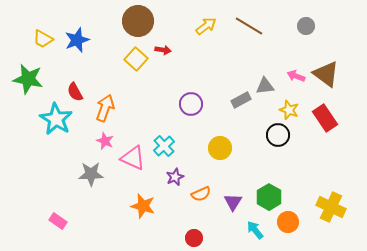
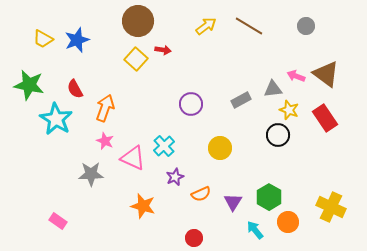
green star: moved 1 px right, 6 px down
gray triangle: moved 8 px right, 3 px down
red semicircle: moved 3 px up
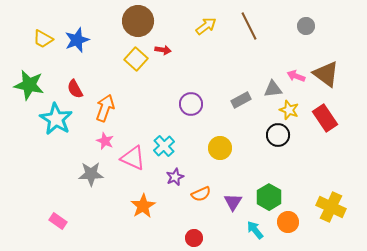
brown line: rotated 32 degrees clockwise
orange star: rotated 25 degrees clockwise
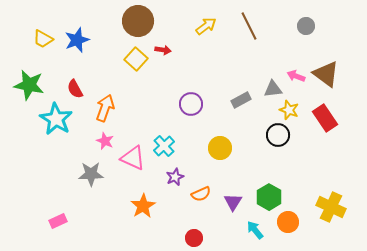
pink rectangle: rotated 60 degrees counterclockwise
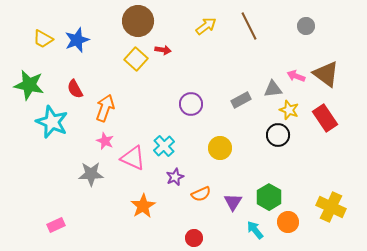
cyan star: moved 4 px left, 3 px down; rotated 8 degrees counterclockwise
pink rectangle: moved 2 px left, 4 px down
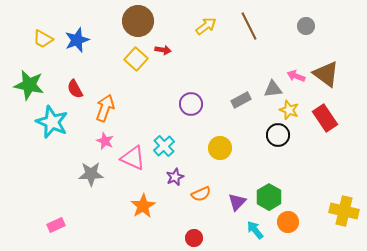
purple triangle: moved 4 px right; rotated 12 degrees clockwise
yellow cross: moved 13 px right, 4 px down; rotated 12 degrees counterclockwise
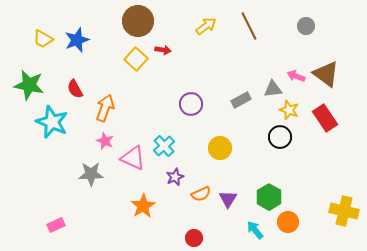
black circle: moved 2 px right, 2 px down
purple triangle: moved 9 px left, 3 px up; rotated 12 degrees counterclockwise
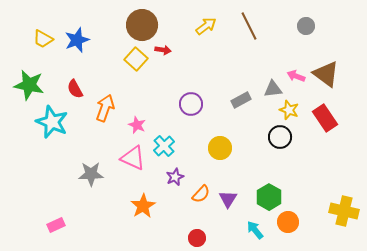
brown circle: moved 4 px right, 4 px down
pink star: moved 32 px right, 16 px up
orange semicircle: rotated 24 degrees counterclockwise
red circle: moved 3 px right
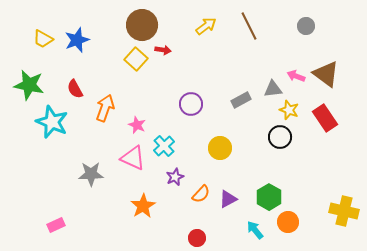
purple triangle: rotated 30 degrees clockwise
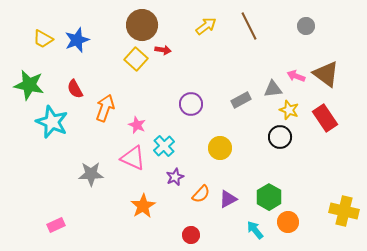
red circle: moved 6 px left, 3 px up
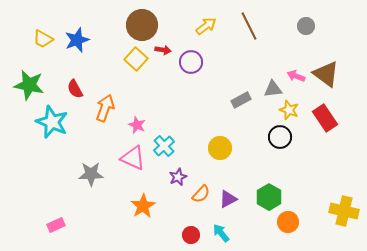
purple circle: moved 42 px up
purple star: moved 3 px right
cyan arrow: moved 34 px left, 3 px down
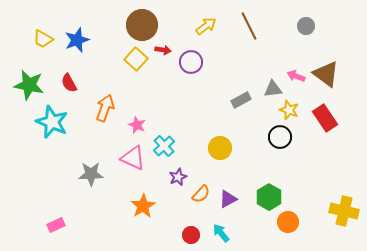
red semicircle: moved 6 px left, 6 px up
